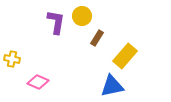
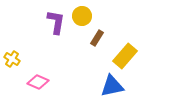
yellow cross: rotated 21 degrees clockwise
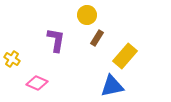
yellow circle: moved 5 px right, 1 px up
purple L-shape: moved 18 px down
pink diamond: moved 1 px left, 1 px down
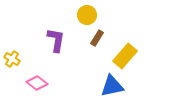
pink diamond: rotated 15 degrees clockwise
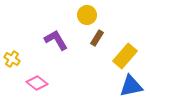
purple L-shape: rotated 40 degrees counterclockwise
blue triangle: moved 19 px right
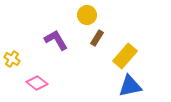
blue triangle: moved 1 px left
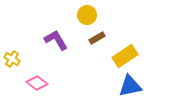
brown rectangle: rotated 28 degrees clockwise
yellow rectangle: rotated 15 degrees clockwise
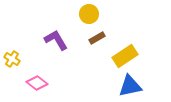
yellow circle: moved 2 px right, 1 px up
